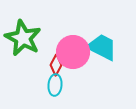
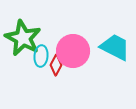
cyan trapezoid: moved 13 px right
pink circle: moved 1 px up
cyan ellipse: moved 14 px left, 29 px up
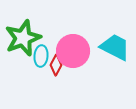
green star: rotated 24 degrees clockwise
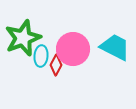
pink circle: moved 2 px up
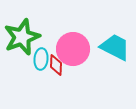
green star: moved 1 px left, 1 px up
cyan ellipse: moved 3 px down
red diamond: rotated 25 degrees counterclockwise
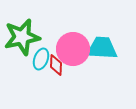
green star: rotated 9 degrees clockwise
cyan trapezoid: moved 13 px left, 1 px down; rotated 24 degrees counterclockwise
cyan ellipse: rotated 15 degrees clockwise
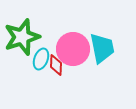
green star: rotated 6 degrees counterclockwise
cyan trapezoid: rotated 76 degrees clockwise
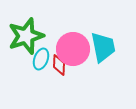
green star: moved 4 px right, 1 px up
cyan trapezoid: moved 1 px right, 1 px up
red diamond: moved 3 px right
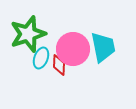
green star: moved 2 px right, 2 px up
cyan ellipse: moved 1 px up
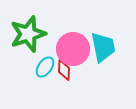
cyan ellipse: moved 4 px right, 9 px down; rotated 15 degrees clockwise
red diamond: moved 5 px right, 5 px down
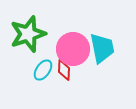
cyan trapezoid: moved 1 px left, 1 px down
cyan ellipse: moved 2 px left, 3 px down
